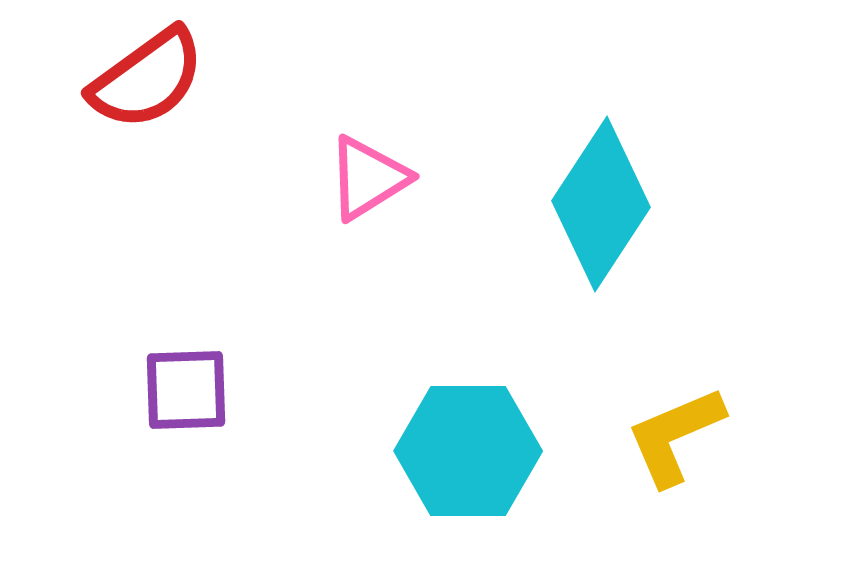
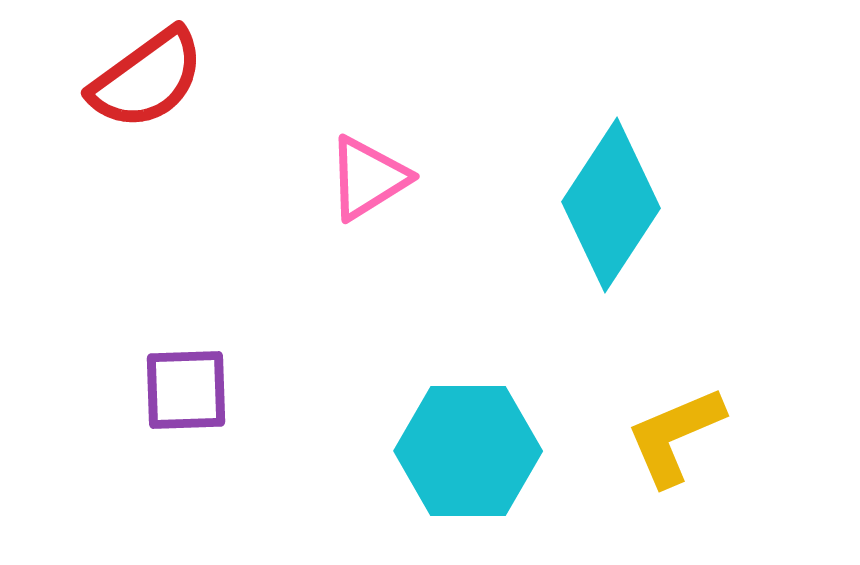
cyan diamond: moved 10 px right, 1 px down
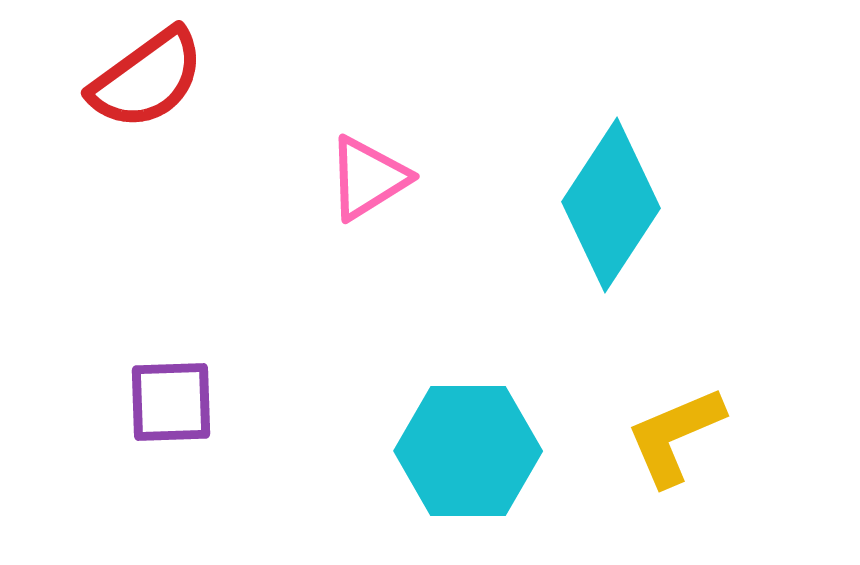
purple square: moved 15 px left, 12 px down
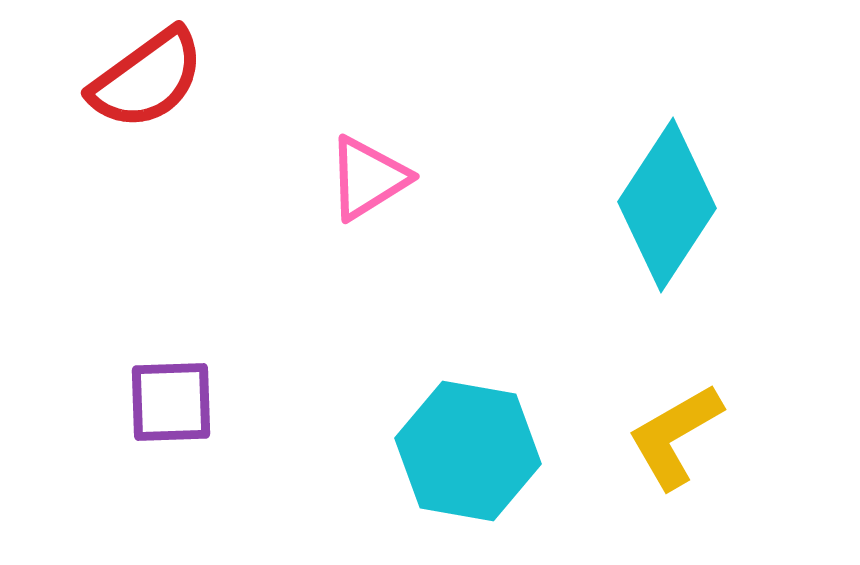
cyan diamond: moved 56 px right
yellow L-shape: rotated 7 degrees counterclockwise
cyan hexagon: rotated 10 degrees clockwise
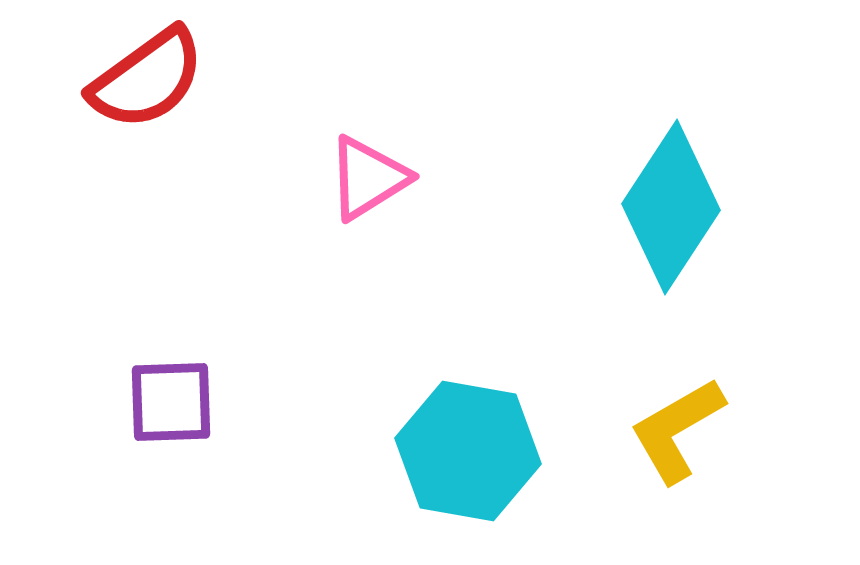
cyan diamond: moved 4 px right, 2 px down
yellow L-shape: moved 2 px right, 6 px up
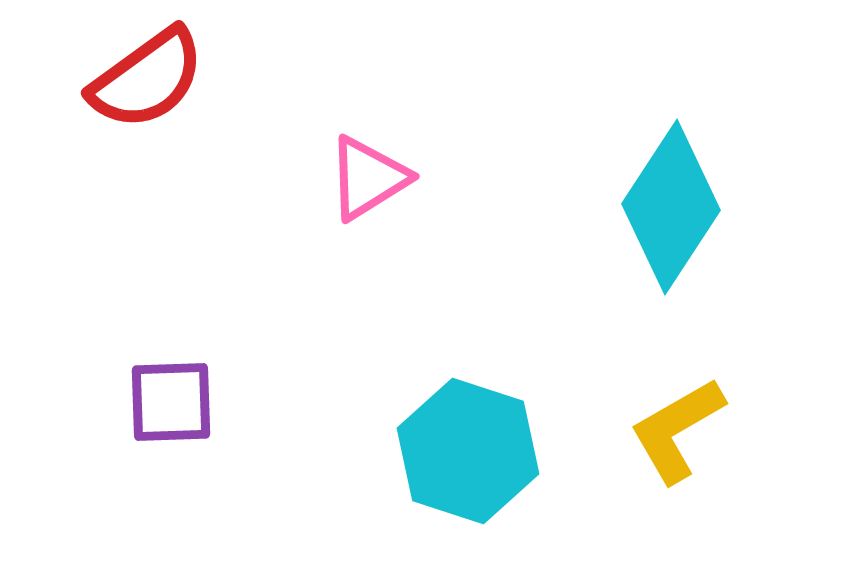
cyan hexagon: rotated 8 degrees clockwise
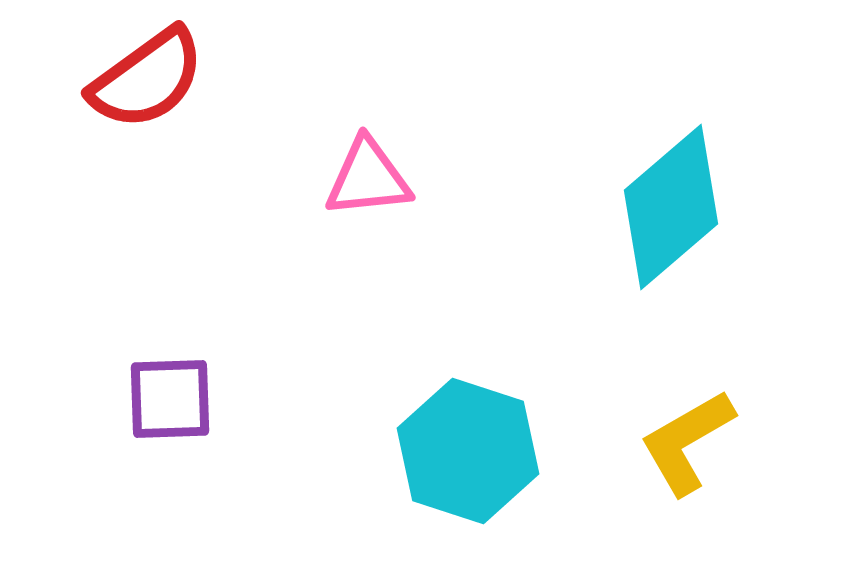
pink triangle: rotated 26 degrees clockwise
cyan diamond: rotated 16 degrees clockwise
purple square: moved 1 px left, 3 px up
yellow L-shape: moved 10 px right, 12 px down
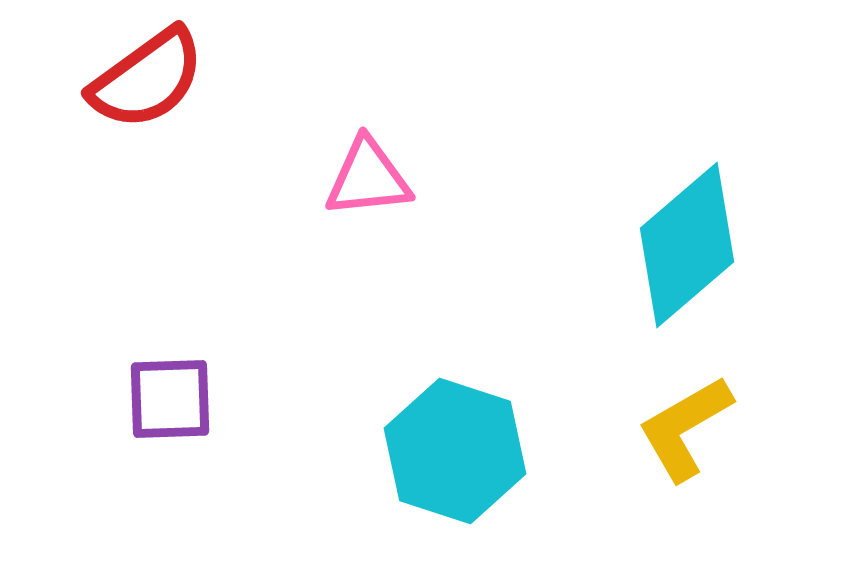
cyan diamond: moved 16 px right, 38 px down
yellow L-shape: moved 2 px left, 14 px up
cyan hexagon: moved 13 px left
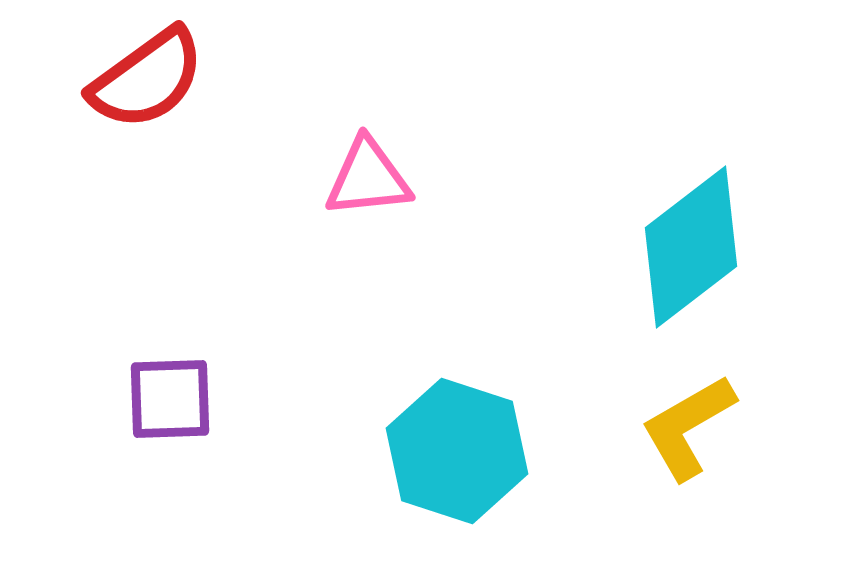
cyan diamond: moved 4 px right, 2 px down; rotated 3 degrees clockwise
yellow L-shape: moved 3 px right, 1 px up
cyan hexagon: moved 2 px right
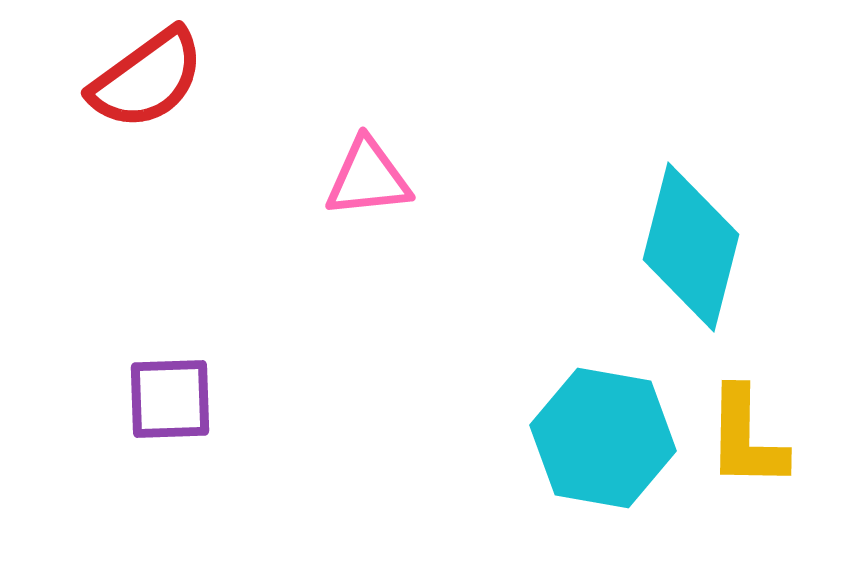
cyan diamond: rotated 38 degrees counterclockwise
yellow L-shape: moved 58 px right, 11 px down; rotated 59 degrees counterclockwise
cyan hexagon: moved 146 px right, 13 px up; rotated 8 degrees counterclockwise
